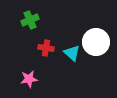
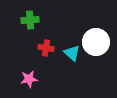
green cross: rotated 18 degrees clockwise
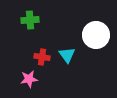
white circle: moved 7 px up
red cross: moved 4 px left, 9 px down
cyan triangle: moved 5 px left, 2 px down; rotated 12 degrees clockwise
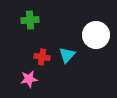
cyan triangle: rotated 18 degrees clockwise
